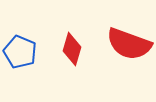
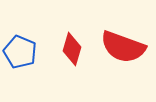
red semicircle: moved 6 px left, 3 px down
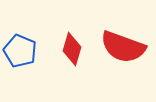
blue pentagon: moved 1 px up
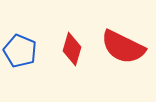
red semicircle: rotated 6 degrees clockwise
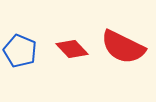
red diamond: rotated 60 degrees counterclockwise
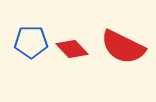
blue pentagon: moved 11 px right, 9 px up; rotated 24 degrees counterclockwise
